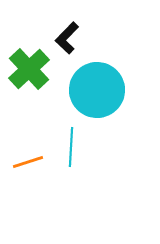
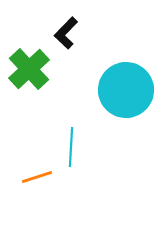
black L-shape: moved 1 px left, 5 px up
cyan circle: moved 29 px right
orange line: moved 9 px right, 15 px down
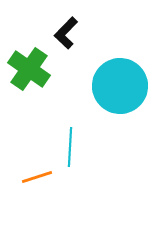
green cross: rotated 12 degrees counterclockwise
cyan circle: moved 6 px left, 4 px up
cyan line: moved 1 px left
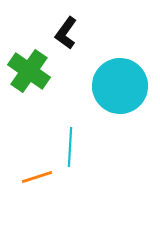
black L-shape: rotated 8 degrees counterclockwise
green cross: moved 2 px down
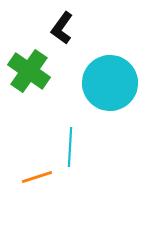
black L-shape: moved 4 px left, 5 px up
cyan circle: moved 10 px left, 3 px up
